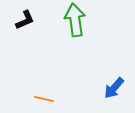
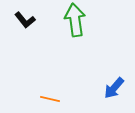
black L-shape: rotated 75 degrees clockwise
orange line: moved 6 px right
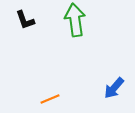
black L-shape: rotated 20 degrees clockwise
orange line: rotated 36 degrees counterclockwise
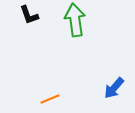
black L-shape: moved 4 px right, 5 px up
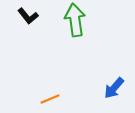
black L-shape: moved 1 px left, 1 px down; rotated 20 degrees counterclockwise
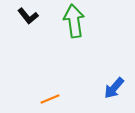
green arrow: moved 1 px left, 1 px down
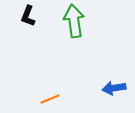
black L-shape: rotated 60 degrees clockwise
blue arrow: rotated 40 degrees clockwise
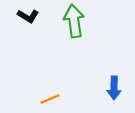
black L-shape: rotated 80 degrees counterclockwise
blue arrow: rotated 80 degrees counterclockwise
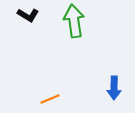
black L-shape: moved 1 px up
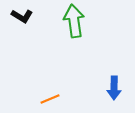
black L-shape: moved 6 px left, 1 px down
